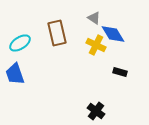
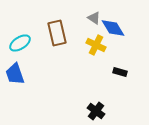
blue diamond: moved 6 px up
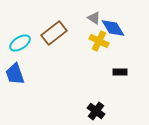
brown rectangle: moved 3 px left; rotated 65 degrees clockwise
yellow cross: moved 3 px right, 4 px up
black rectangle: rotated 16 degrees counterclockwise
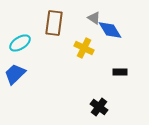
blue diamond: moved 3 px left, 2 px down
brown rectangle: moved 10 px up; rotated 45 degrees counterclockwise
yellow cross: moved 15 px left, 7 px down
blue trapezoid: rotated 65 degrees clockwise
black cross: moved 3 px right, 4 px up
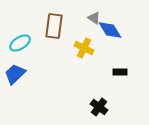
brown rectangle: moved 3 px down
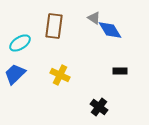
yellow cross: moved 24 px left, 27 px down
black rectangle: moved 1 px up
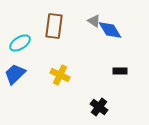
gray triangle: moved 3 px down
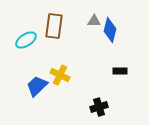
gray triangle: rotated 32 degrees counterclockwise
blue diamond: rotated 45 degrees clockwise
cyan ellipse: moved 6 px right, 3 px up
blue trapezoid: moved 22 px right, 12 px down
black cross: rotated 36 degrees clockwise
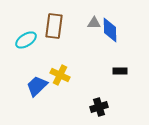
gray triangle: moved 2 px down
blue diamond: rotated 15 degrees counterclockwise
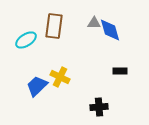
blue diamond: rotated 15 degrees counterclockwise
yellow cross: moved 2 px down
black cross: rotated 12 degrees clockwise
